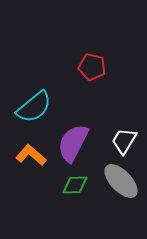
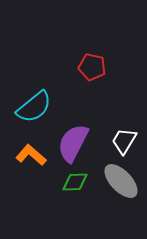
green diamond: moved 3 px up
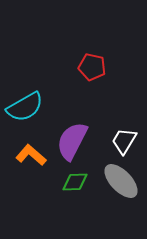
cyan semicircle: moved 9 px left; rotated 9 degrees clockwise
purple semicircle: moved 1 px left, 2 px up
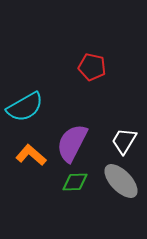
purple semicircle: moved 2 px down
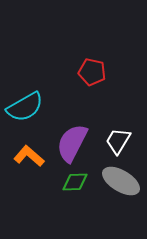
red pentagon: moved 5 px down
white trapezoid: moved 6 px left
orange L-shape: moved 2 px left, 1 px down
gray ellipse: rotated 15 degrees counterclockwise
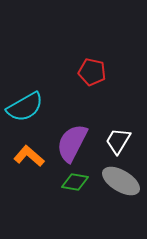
green diamond: rotated 12 degrees clockwise
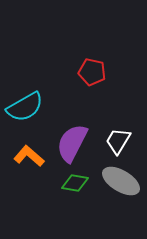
green diamond: moved 1 px down
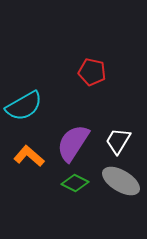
cyan semicircle: moved 1 px left, 1 px up
purple semicircle: moved 1 px right; rotated 6 degrees clockwise
green diamond: rotated 16 degrees clockwise
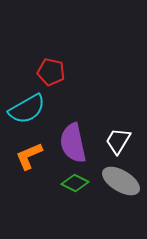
red pentagon: moved 41 px left
cyan semicircle: moved 3 px right, 3 px down
purple semicircle: rotated 45 degrees counterclockwise
orange L-shape: rotated 64 degrees counterclockwise
